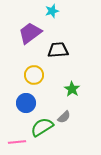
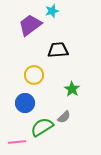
purple trapezoid: moved 8 px up
blue circle: moved 1 px left
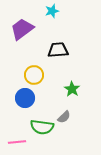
purple trapezoid: moved 8 px left, 4 px down
blue circle: moved 5 px up
green semicircle: rotated 140 degrees counterclockwise
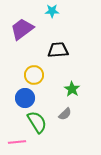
cyan star: rotated 16 degrees clockwise
gray semicircle: moved 1 px right, 3 px up
green semicircle: moved 5 px left, 5 px up; rotated 130 degrees counterclockwise
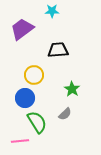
pink line: moved 3 px right, 1 px up
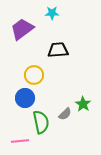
cyan star: moved 2 px down
green star: moved 11 px right, 15 px down
green semicircle: moved 4 px right; rotated 20 degrees clockwise
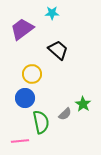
black trapezoid: rotated 45 degrees clockwise
yellow circle: moved 2 px left, 1 px up
